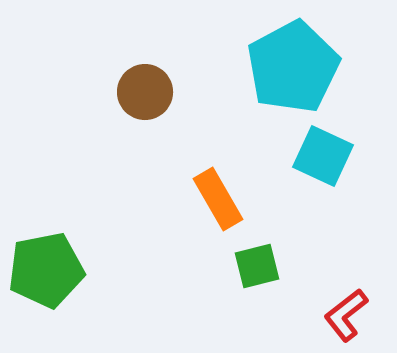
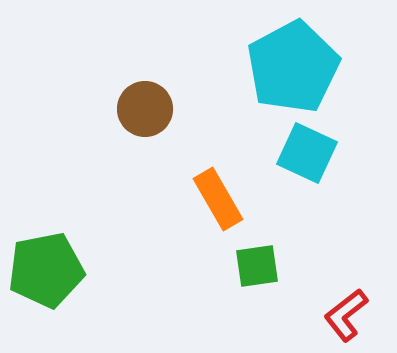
brown circle: moved 17 px down
cyan square: moved 16 px left, 3 px up
green square: rotated 6 degrees clockwise
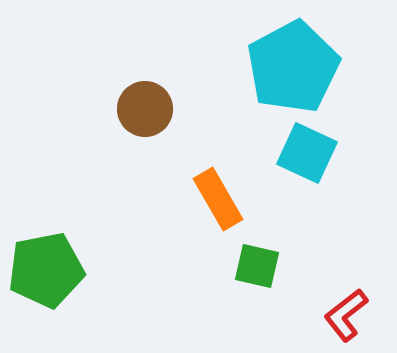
green square: rotated 21 degrees clockwise
